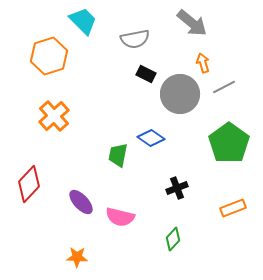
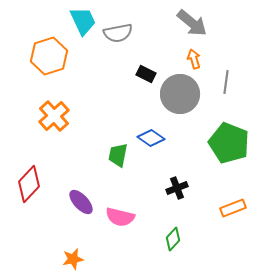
cyan trapezoid: rotated 20 degrees clockwise
gray semicircle: moved 17 px left, 6 px up
orange arrow: moved 9 px left, 4 px up
gray line: moved 2 px right, 5 px up; rotated 55 degrees counterclockwise
green pentagon: rotated 15 degrees counterclockwise
orange star: moved 4 px left, 2 px down; rotated 15 degrees counterclockwise
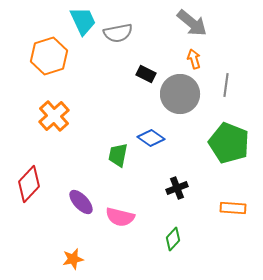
gray line: moved 3 px down
orange rectangle: rotated 25 degrees clockwise
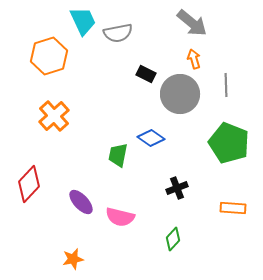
gray line: rotated 10 degrees counterclockwise
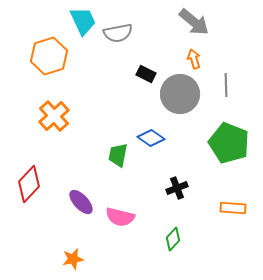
gray arrow: moved 2 px right, 1 px up
